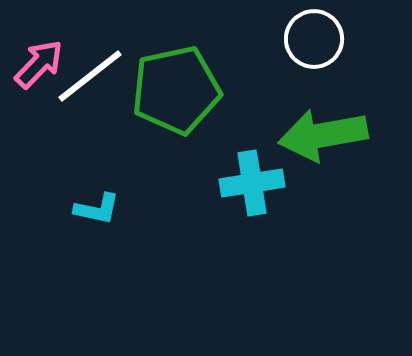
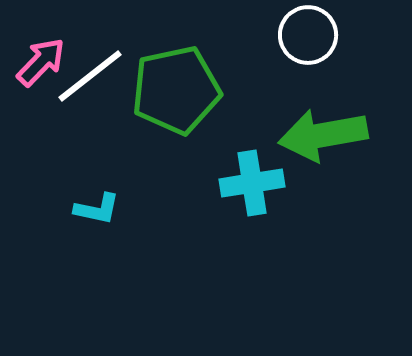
white circle: moved 6 px left, 4 px up
pink arrow: moved 2 px right, 2 px up
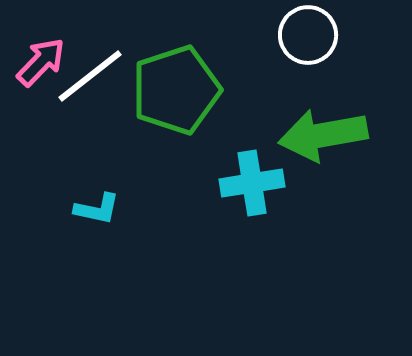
green pentagon: rotated 6 degrees counterclockwise
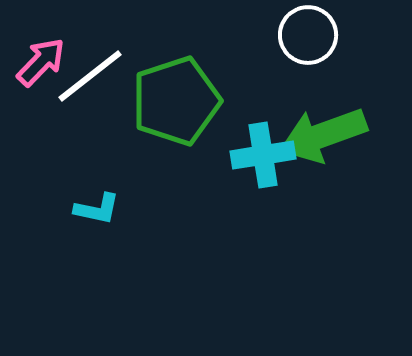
green pentagon: moved 11 px down
green arrow: rotated 10 degrees counterclockwise
cyan cross: moved 11 px right, 28 px up
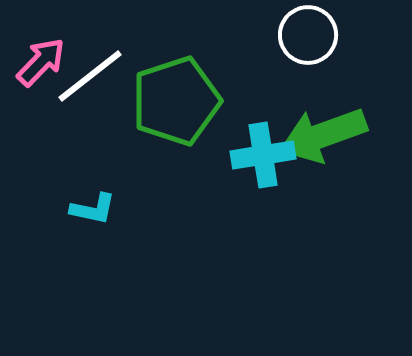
cyan L-shape: moved 4 px left
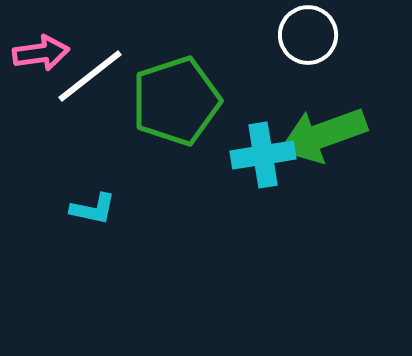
pink arrow: moved 9 px up; rotated 38 degrees clockwise
